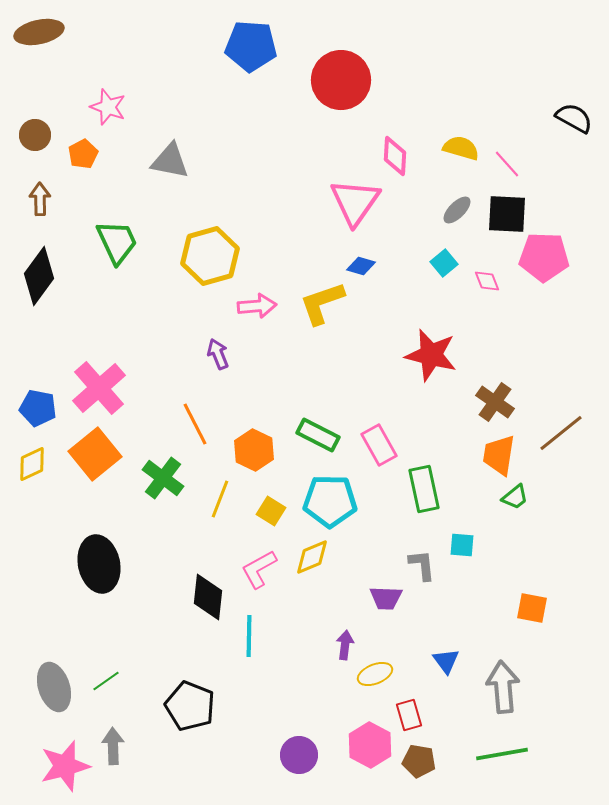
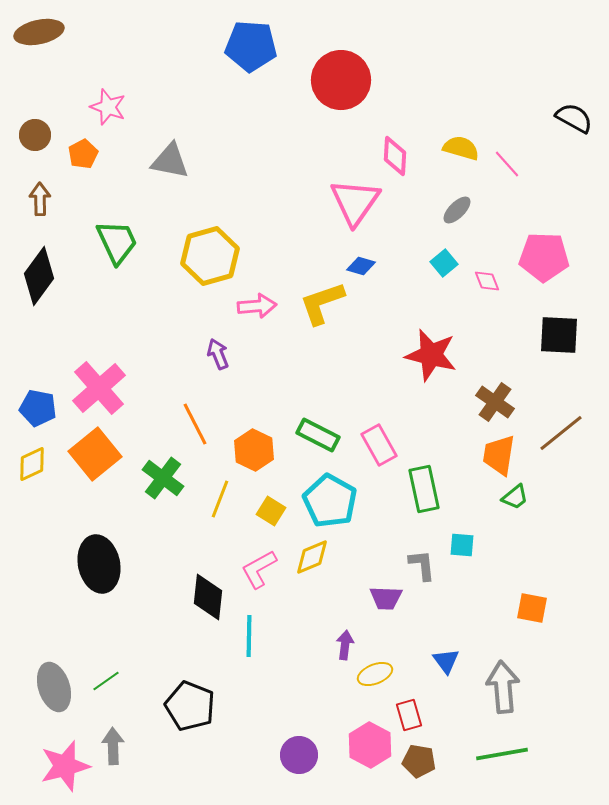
black square at (507, 214): moved 52 px right, 121 px down
cyan pentagon at (330, 501): rotated 28 degrees clockwise
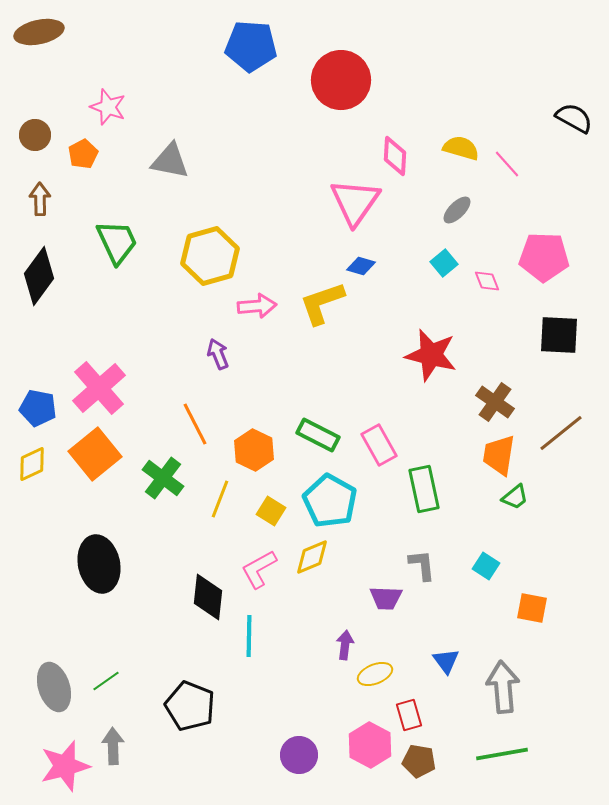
cyan square at (462, 545): moved 24 px right, 21 px down; rotated 28 degrees clockwise
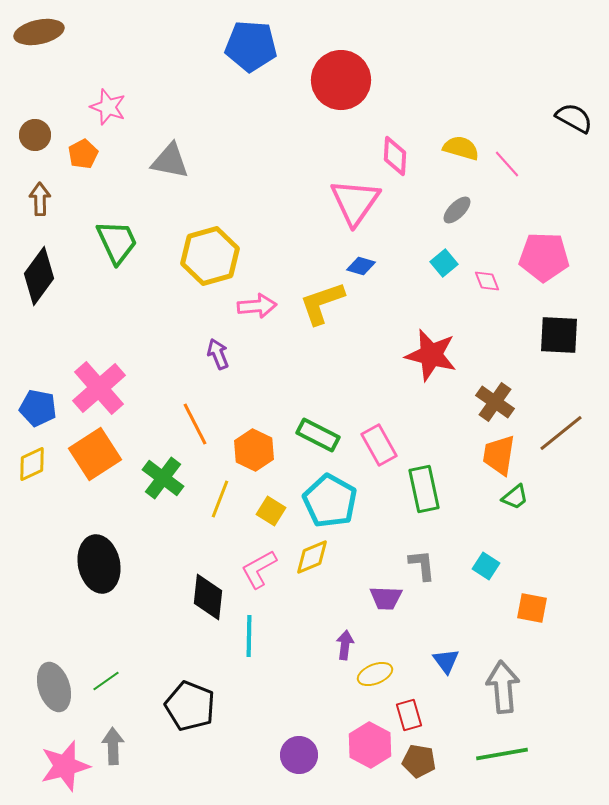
orange square at (95, 454): rotated 6 degrees clockwise
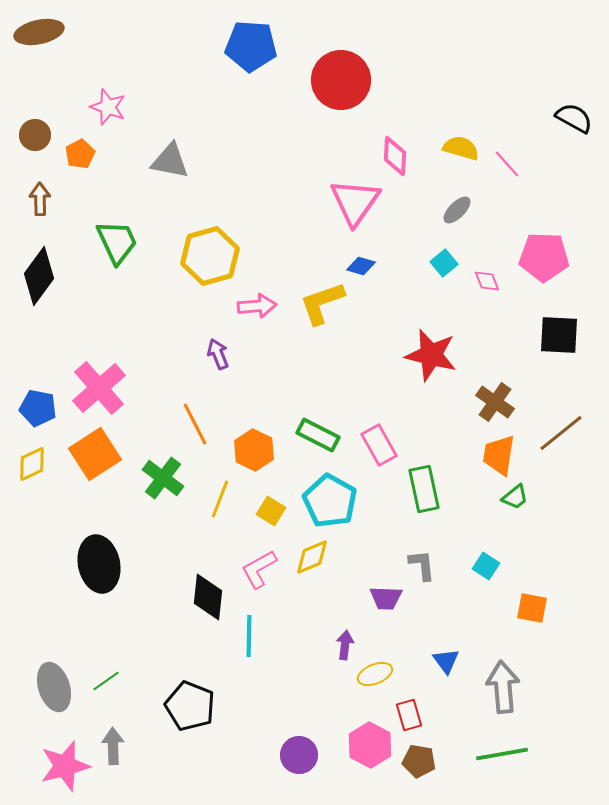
orange pentagon at (83, 154): moved 3 px left
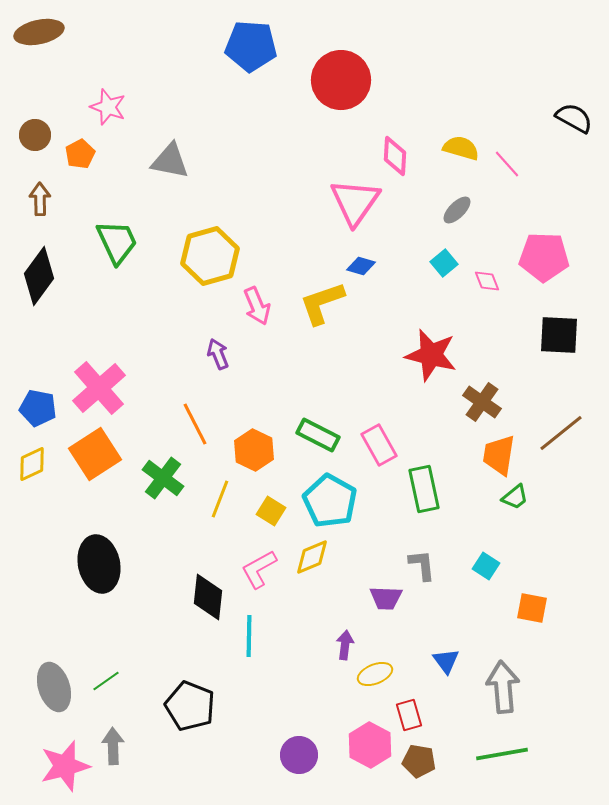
pink arrow at (257, 306): rotated 72 degrees clockwise
brown cross at (495, 402): moved 13 px left
